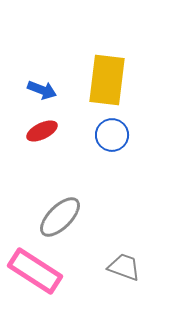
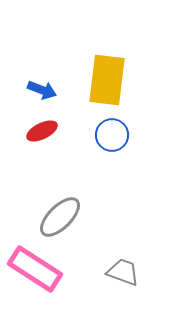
gray trapezoid: moved 1 px left, 5 px down
pink rectangle: moved 2 px up
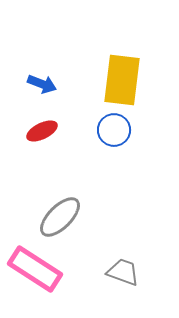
yellow rectangle: moved 15 px right
blue arrow: moved 6 px up
blue circle: moved 2 px right, 5 px up
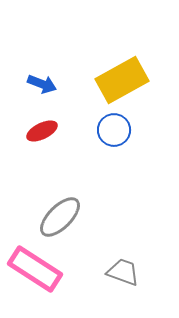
yellow rectangle: rotated 54 degrees clockwise
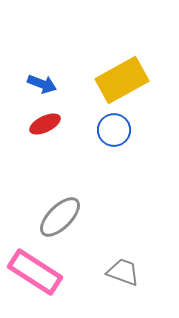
red ellipse: moved 3 px right, 7 px up
pink rectangle: moved 3 px down
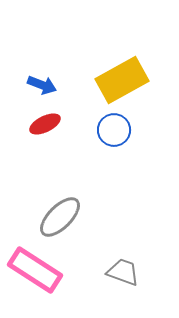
blue arrow: moved 1 px down
pink rectangle: moved 2 px up
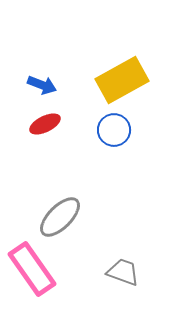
pink rectangle: moved 3 px left, 1 px up; rotated 22 degrees clockwise
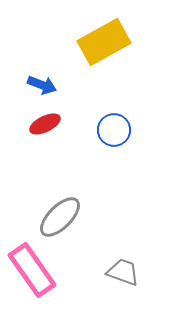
yellow rectangle: moved 18 px left, 38 px up
pink rectangle: moved 1 px down
